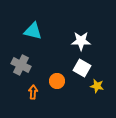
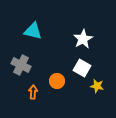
white star: moved 2 px right, 2 px up; rotated 30 degrees counterclockwise
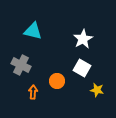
yellow star: moved 4 px down
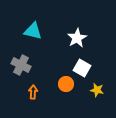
white star: moved 6 px left, 1 px up
orange circle: moved 9 px right, 3 px down
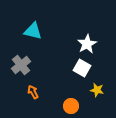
white star: moved 10 px right, 6 px down
gray cross: rotated 24 degrees clockwise
orange circle: moved 5 px right, 22 px down
orange arrow: rotated 32 degrees counterclockwise
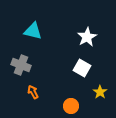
white star: moved 7 px up
gray cross: rotated 30 degrees counterclockwise
yellow star: moved 3 px right, 2 px down; rotated 24 degrees clockwise
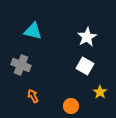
white square: moved 3 px right, 2 px up
orange arrow: moved 4 px down
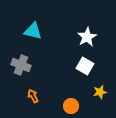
yellow star: rotated 24 degrees clockwise
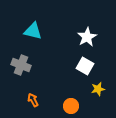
yellow star: moved 2 px left, 3 px up
orange arrow: moved 4 px down
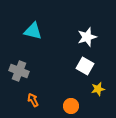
white star: rotated 12 degrees clockwise
gray cross: moved 2 px left, 6 px down
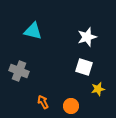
white square: moved 1 px left, 1 px down; rotated 12 degrees counterclockwise
orange arrow: moved 10 px right, 2 px down
